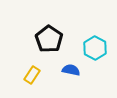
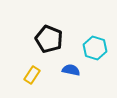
black pentagon: rotated 12 degrees counterclockwise
cyan hexagon: rotated 10 degrees counterclockwise
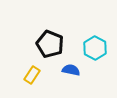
black pentagon: moved 1 px right, 5 px down
cyan hexagon: rotated 10 degrees clockwise
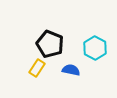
yellow rectangle: moved 5 px right, 7 px up
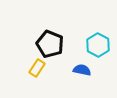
cyan hexagon: moved 3 px right, 3 px up
blue semicircle: moved 11 px right
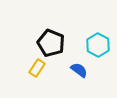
black pentagon: moved 1 px right, 1 px up
blue semicircle: moved 3 px left; rotated 24 degrees clockwise
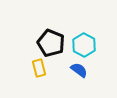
cyan hexagon: moved 14 px left
yellow rectangle: moved 2 px right; rotated 48 degrees counterclockwise
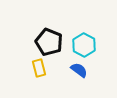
black pentagon: moved 2 px left, 1 px up
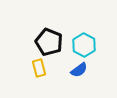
blue semicircle: rotated 108 degrees clockwise
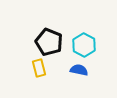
blue semicircle: rotated 132 degrees counterclockwise
